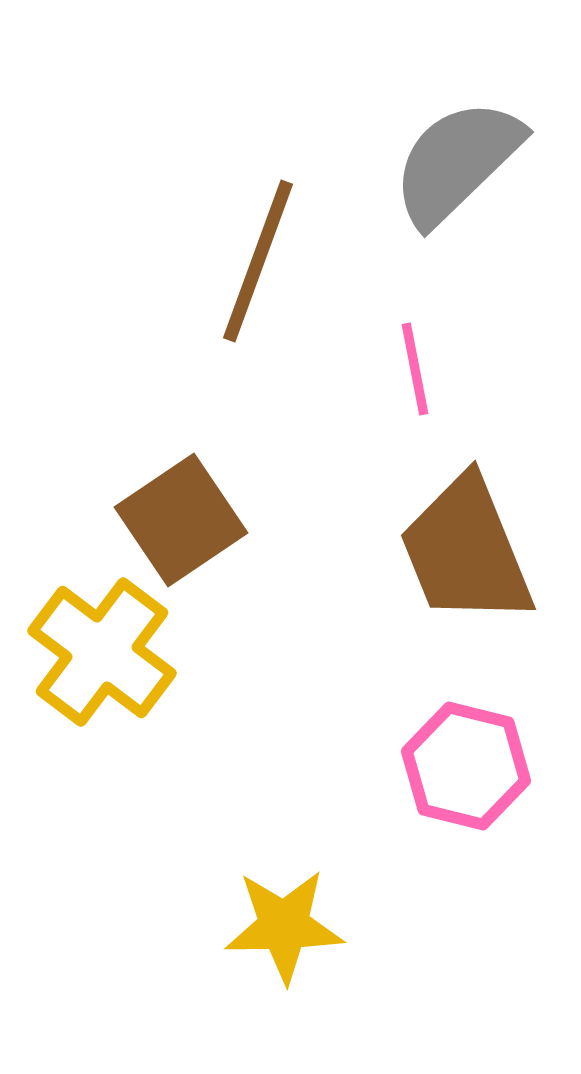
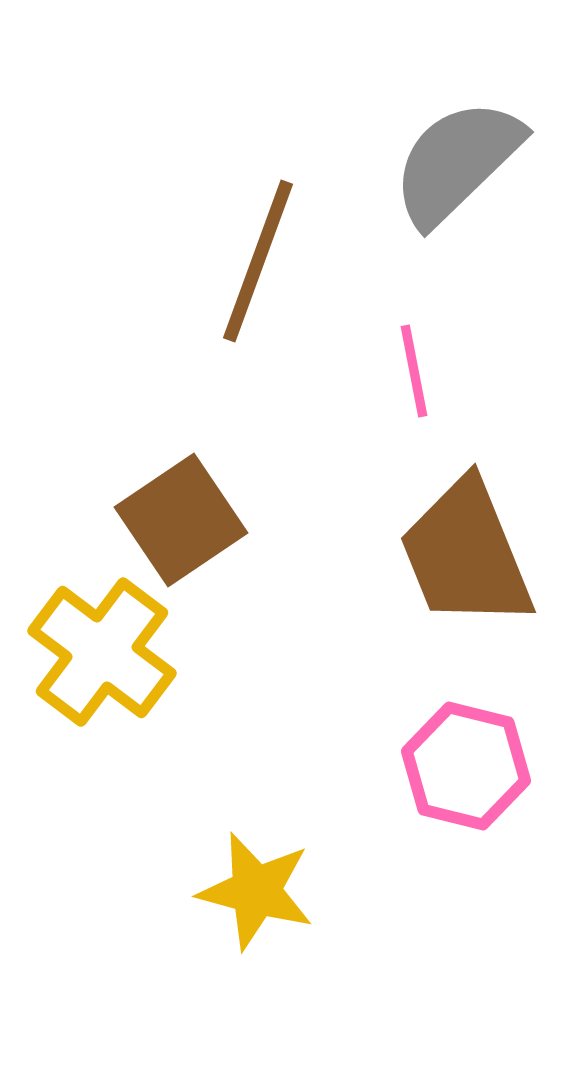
pink line: moved 1 px left, 2 px down
brown trapezoid: moved 3 px down
yellow star: moved 28 px left, 35 px up; rotated 16 degrees clockwise
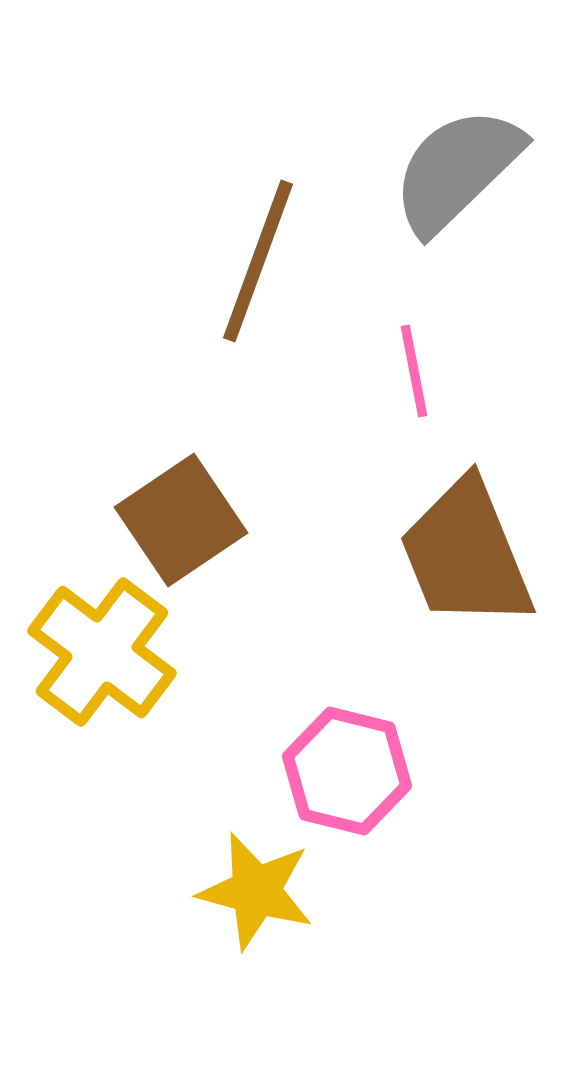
gray semicircle: moved 8 px down
pink hexagon: moved 119 px left, 5 px down
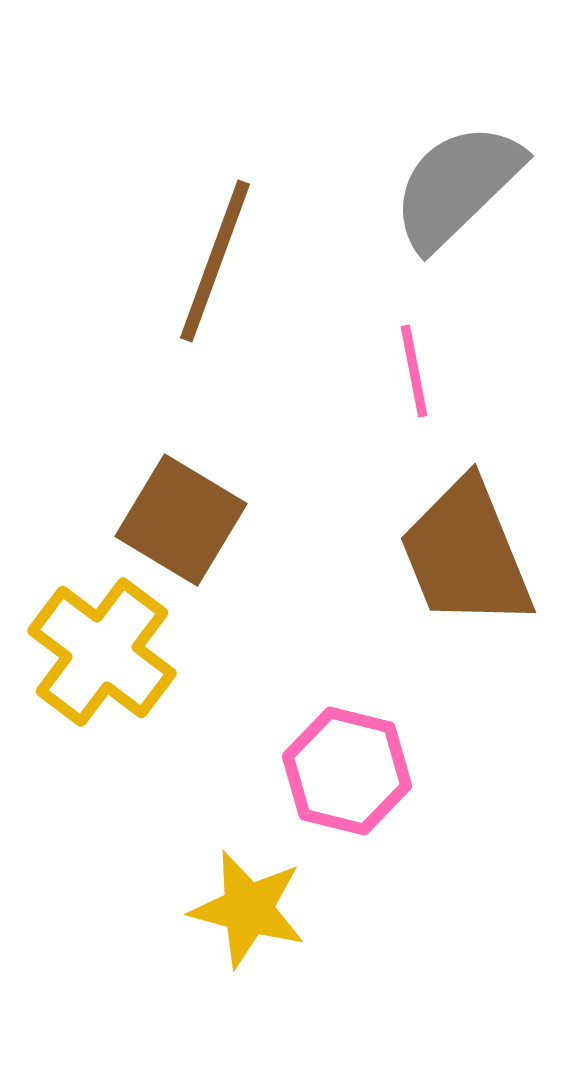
gray semicircle: moved 16 px down
brown line: moved 43 px left
brown square: rotated 25 degrees counterclockwise
yellow star: moved 8 px left, 18 px down
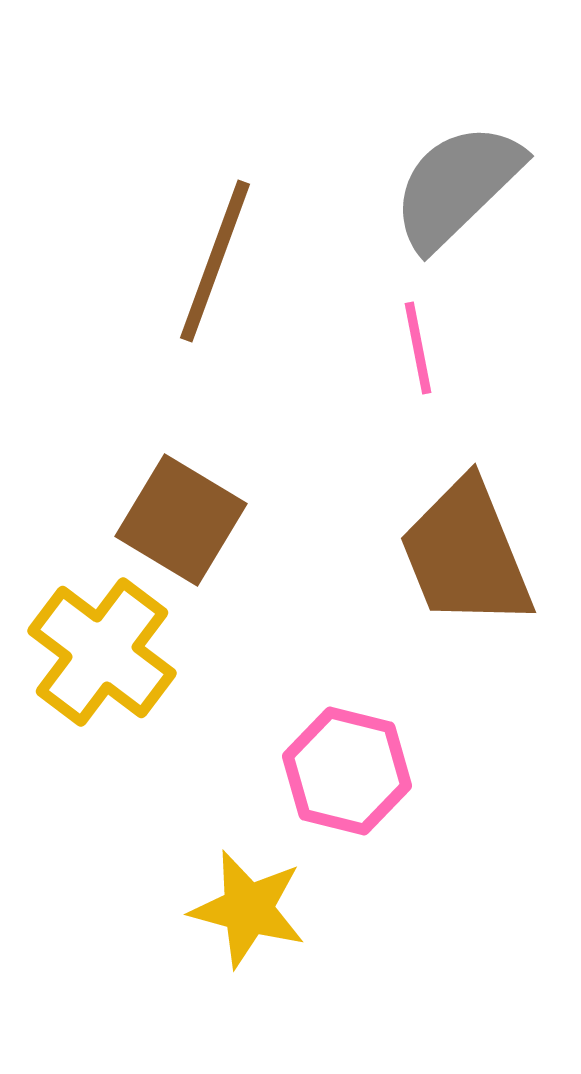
pink line: moved 4 px right, 23 px up
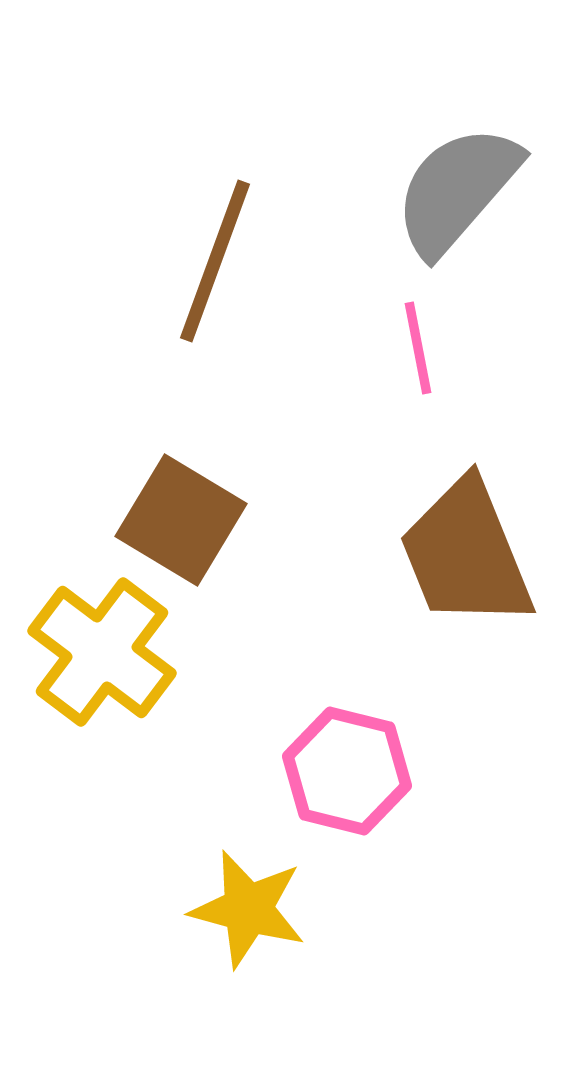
gray semicircle: moved 4 px down; rotated 5 degrees counterclockwise
